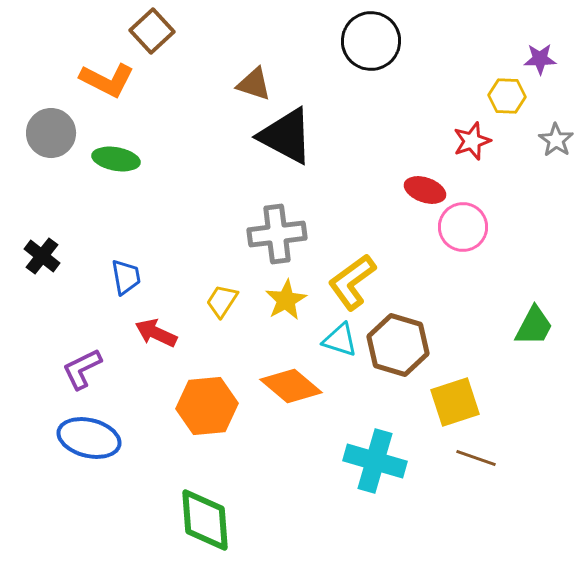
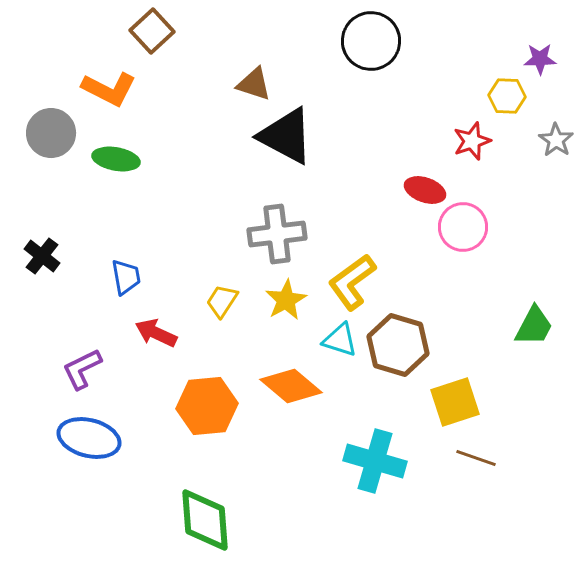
orange L-shape: moved 2 px right, 9 px down
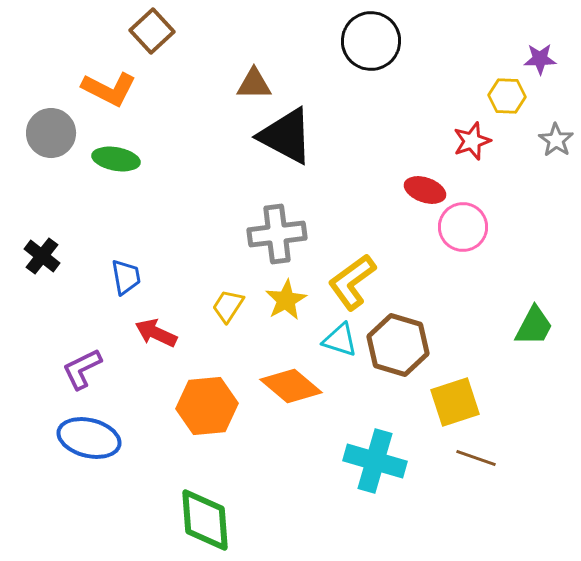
brown triangle: rotated 18 degrees counterclockwise
yellow trapezoid: moved 6 px right, 5 px down
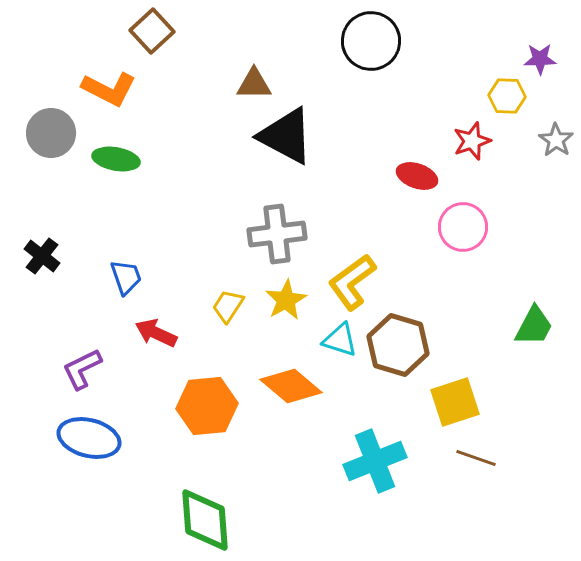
red ellipse: moved 8 px left, 14 px up
blue trapezoid: rotated 9 degrees counterclockwise
cyan cross: rotated 38 degrees counterclockwise
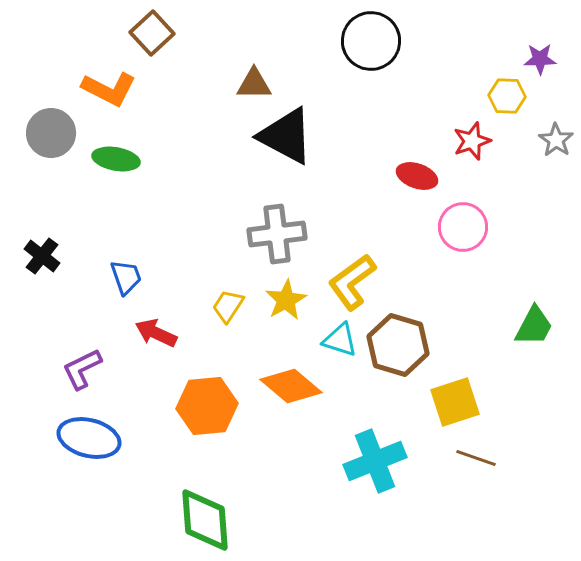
brown square: moved 2 px down
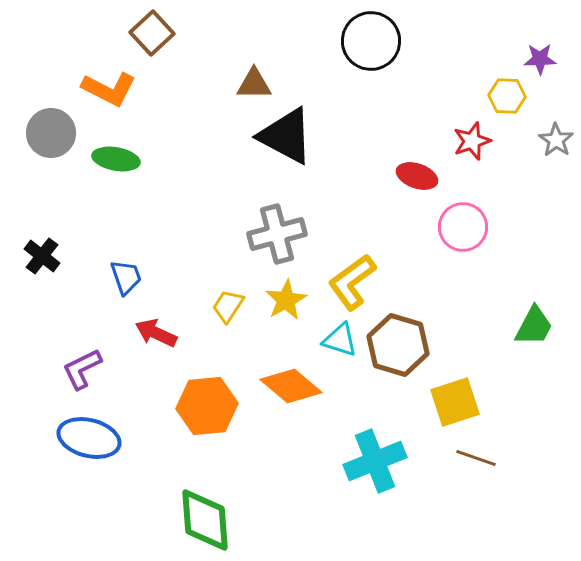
gray cross: rotated 8 degrees counterclockwise
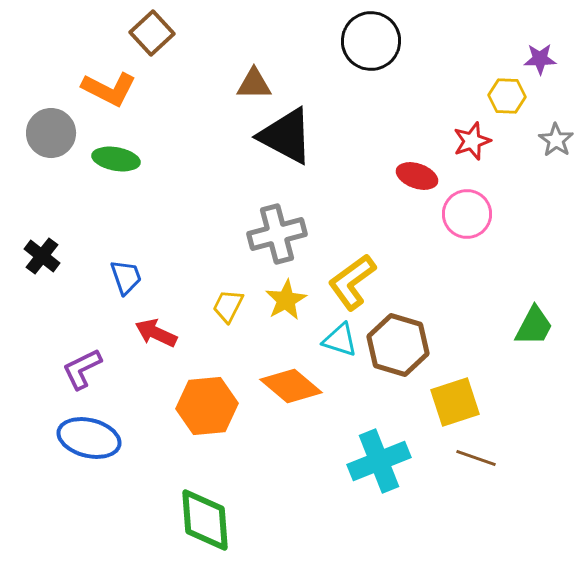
pink circle: moved 4 px right, 13 px up
yellow trapezoid: rotated 6 degrees counterclockwise
cyan cross: moved 4 px right
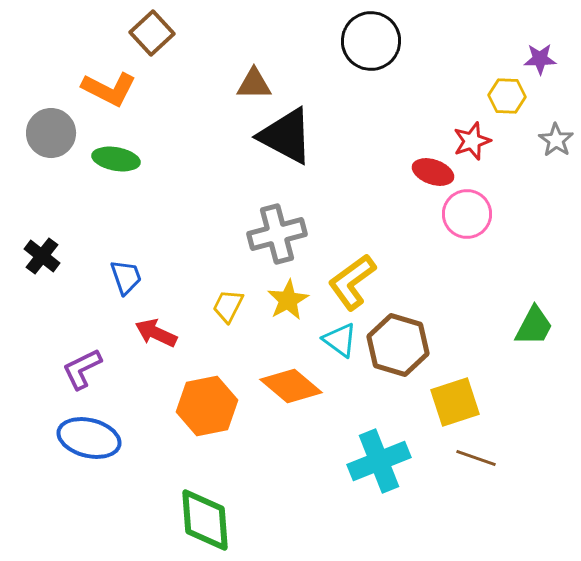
red ellipse: moved 16 px right, 4 px up
yellow star: moved 2 px right
cyan triangle: rotated 18 degrees clockwise
orange hexagon: rotated 6 degrees counterclockwise
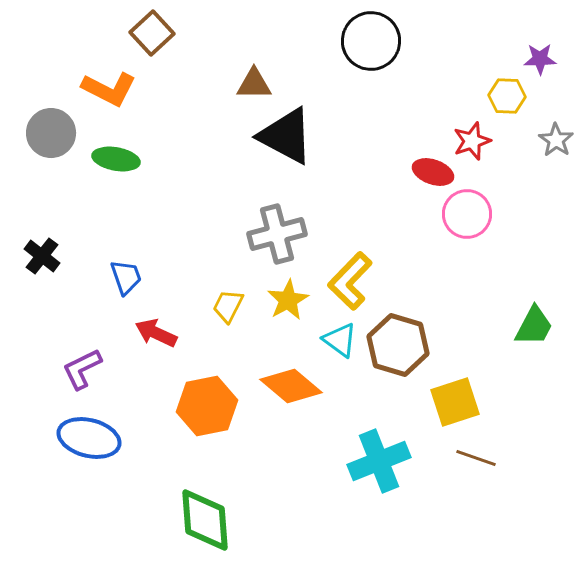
yellow L-shape: moved 2 px left, 1 px up; rotated 10 degrees counterclockwise
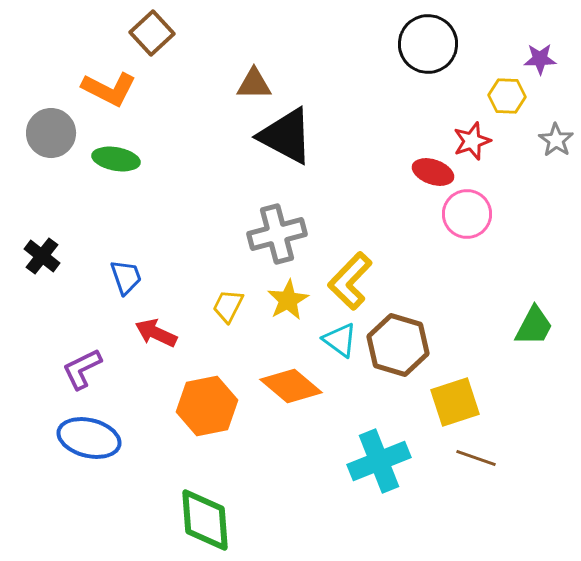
black circle: moved 57 px right, 3 px down
